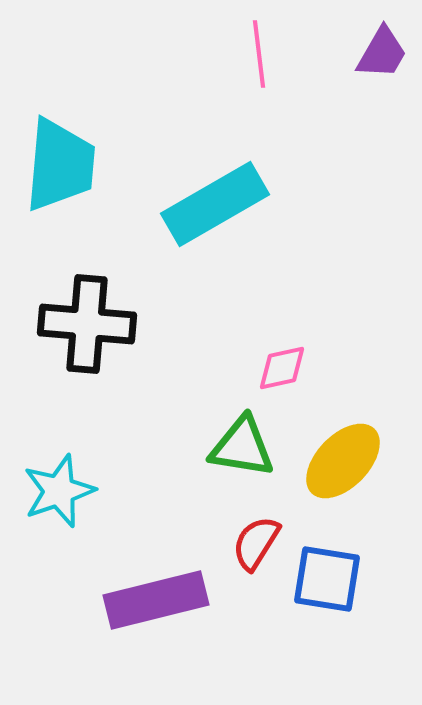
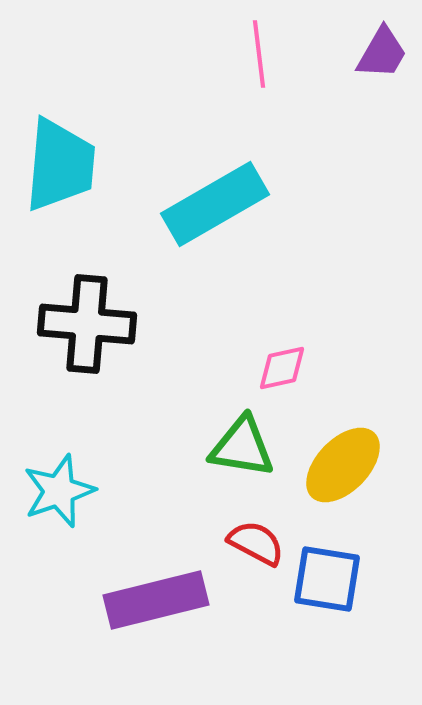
yellow ellipse: moved 4 px down
red semicircle: rotated 86 degrees clockwise
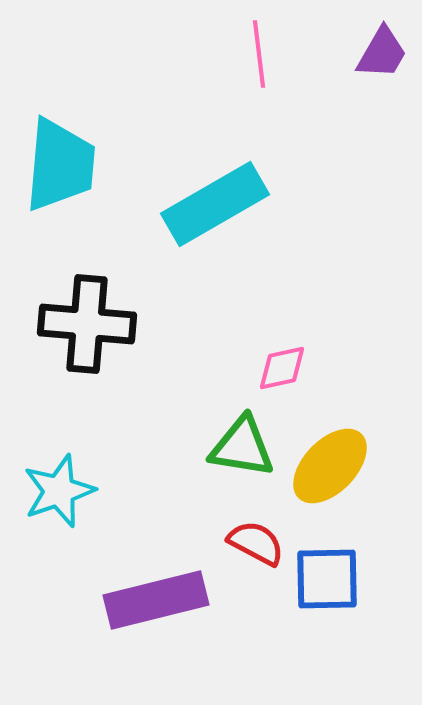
yellow ellipse: moved 13 px left, 1 px down
blue square: rotated 10 degrees counterclockwise
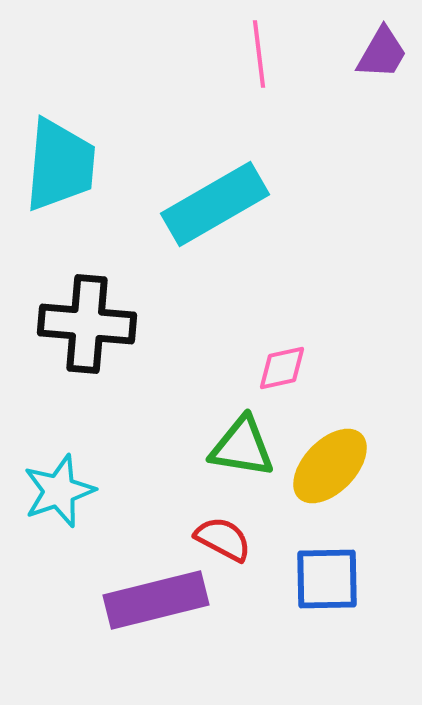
red semicircle: moved 33 px left, 4 px up
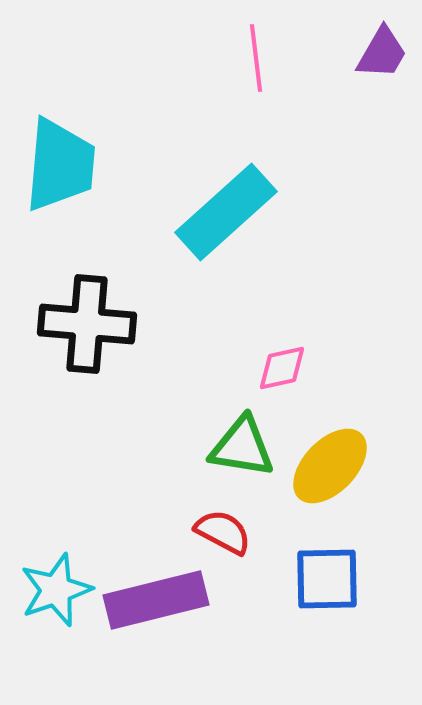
pink line: moved 3 px left, 4 px down
cyan rectangle: moved 11 px right, 8 px down; rotated 12 degrees counterclockwise
cyan star: moved 3 px left, 99 px down
red semicircle: moved 7 px up
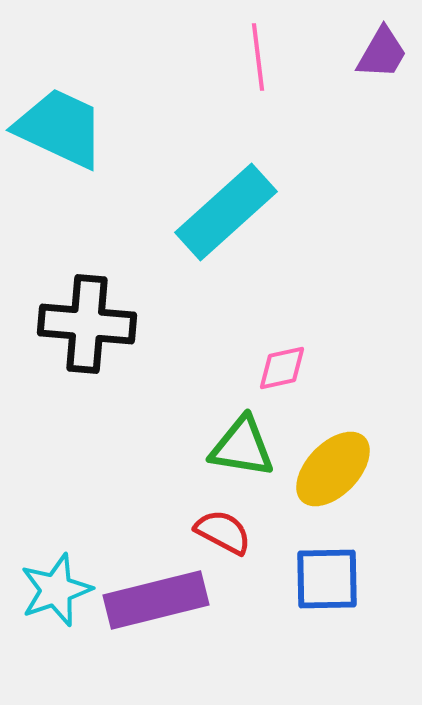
pink line: moved 2 px right, 1 px up
cyan trapezoid: moved 37 px up; rotated 70 degrees counterclockwise
yellow ellipse: moved 3 px right, 3 px down
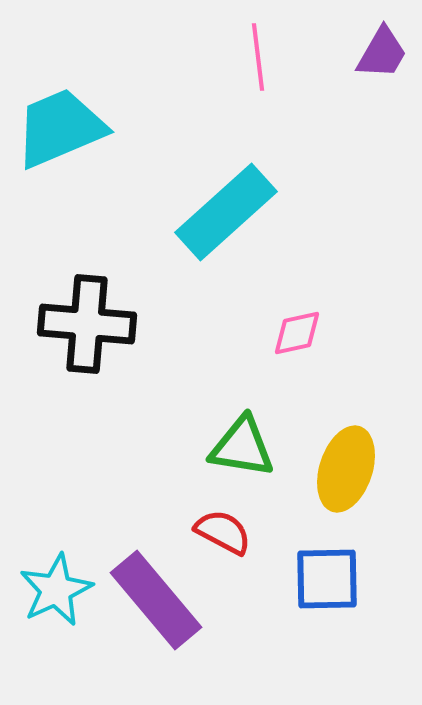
cyan trapezoid: rotated 48 degrees counterclockwise
pink diamond: moved 15 px right, 35 px up
yellow ellipse: moved 13 px right; rotated 26 degrees counterclockwise
cyan star: rotated 6 degrees counterclockwise
purple rectangle: rotated 64 degrees clockwise
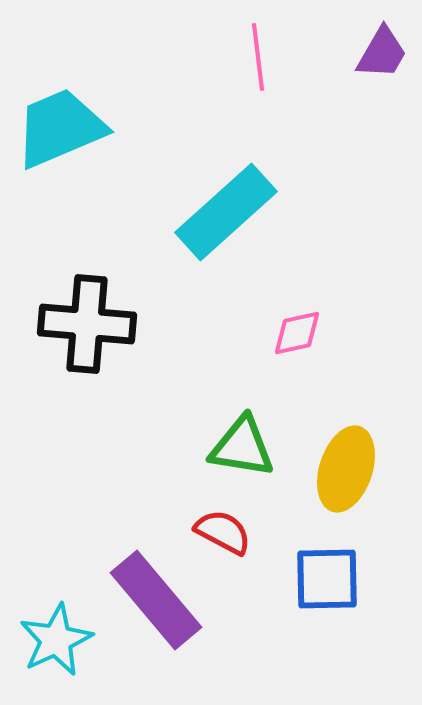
cyan star: moved 50 px down
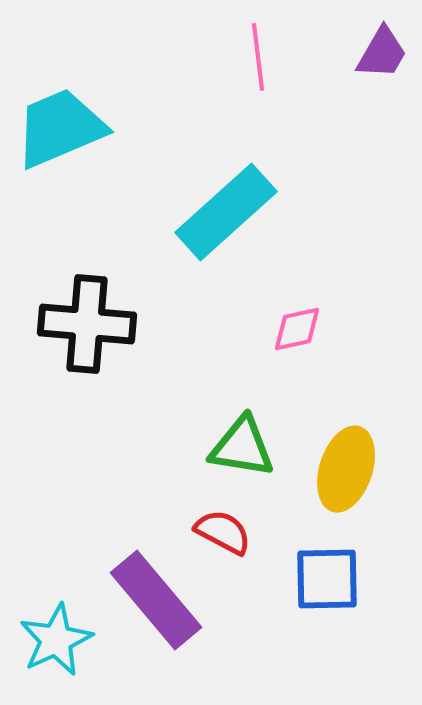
pink diamond: moved 4 px up
